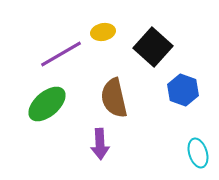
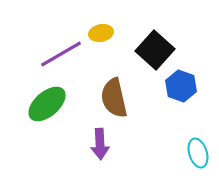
yellow ellipse: moved 2 px left, 1 px down
black square: moved 2 px right, 3 px down
blue hexagon: moved 2 px left, 4 px up
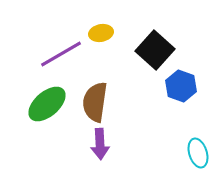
brown semicircle: moved 19 px left, 4 px down; rotated 21 degrees clockwise
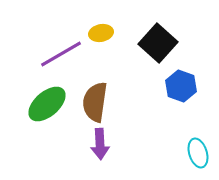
black square: moved 3 px right, 7 px up
